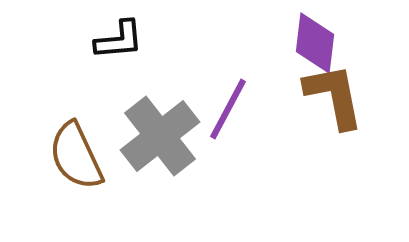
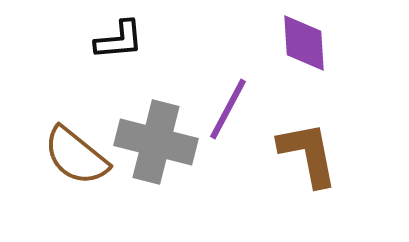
purple diamond: moved 11 px left; rotated 10 degrees counterclockwise
brown L-shape: moved 26 px left, 58 px down
gray cross: moved 4 px left, 6 px down; rotated 38 degrees counterclockwise
brown semicircle: rotated 26 degrees counterclockwise
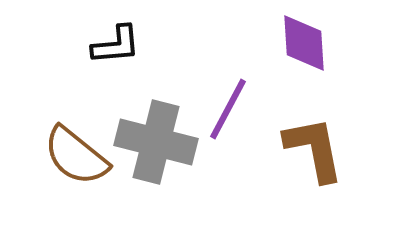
black L-shape: moved 3 px left, 5 px down
brown L-shape: moved 6 px right, 5 px up
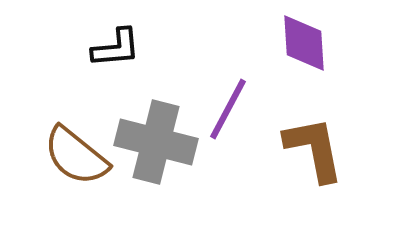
black L-shape: moved 3 px down
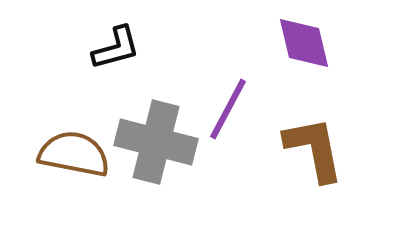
purple diamond: rotated 10 degrees counterclockwise
black L-shape: rotated 10 degrees counterclockwise
brown semicircle: moved 2 px left, 2 px up; rotated 152 degrees clockwise
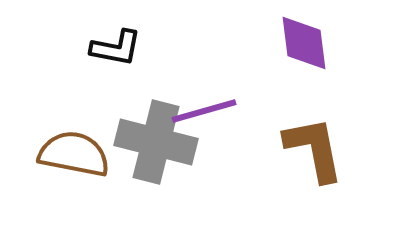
purple diamond: rotated 6 degrees clockwise
black L-shape: rotated 26 degrees clockwise
purple line: moved 24 px left, 2 px down; rotated 46 degrees clockwise
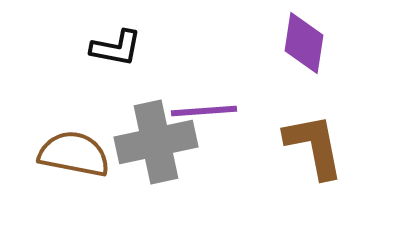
purple diamond: rotated 16 degrees clockwise
purple line: rotated 12 degrees clockwise
gray cross: rotated 26 degrees counterclockwise
brown L-shape: moved 3 px up
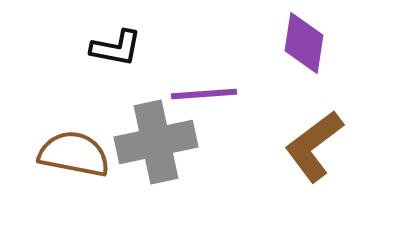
purple line: moved 17 px up
brown L-shape: rotated 116 degrees counterclockwise
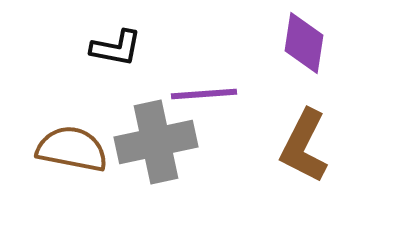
brown L-shape: moved 10 px left; rotated 26 degrees counterclockwise
brown semicircle: moved 2 px left, 5 px up
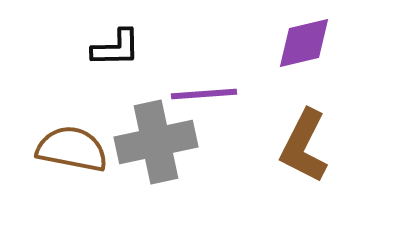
purple diamond: rotated 68 degrees clockwise
black L-shape: rotated 12 degrees counterclockwise
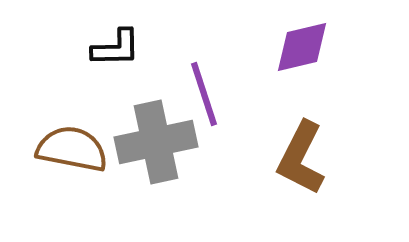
purple diamond: moved 2 px left, 4 px down
purple line: rotated 76 degrees clockwise
brown L-shape: moved 3 px left, 12 px down
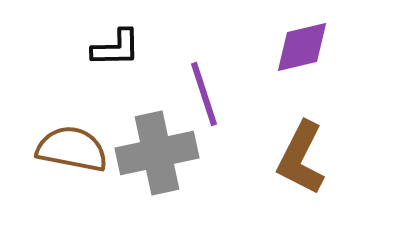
gray cross: moved 1 px right, 11 px down
